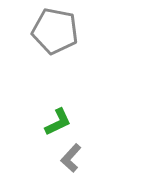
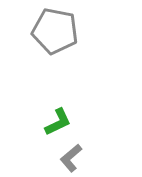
gray L-shape: rotated 8 degrees clockwise
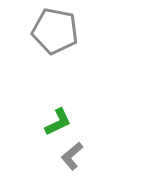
gray L-shape: moved 1 px right, 2 px up
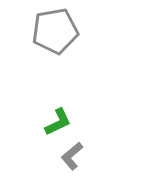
gray pentagon: rotated 21 degrees counterclockwise
